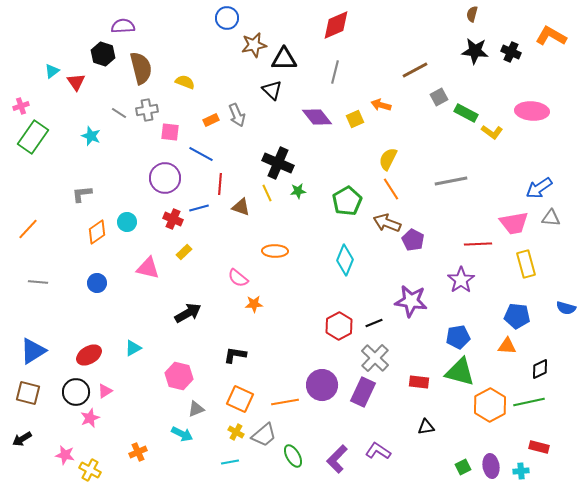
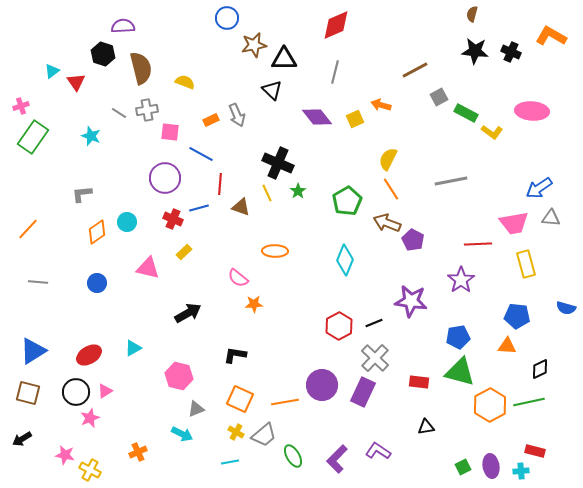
green star at (298, 191): rotated 28 degrees counterclockwise
red rectangle at (539, 447): moved 4 px left, 4 px down
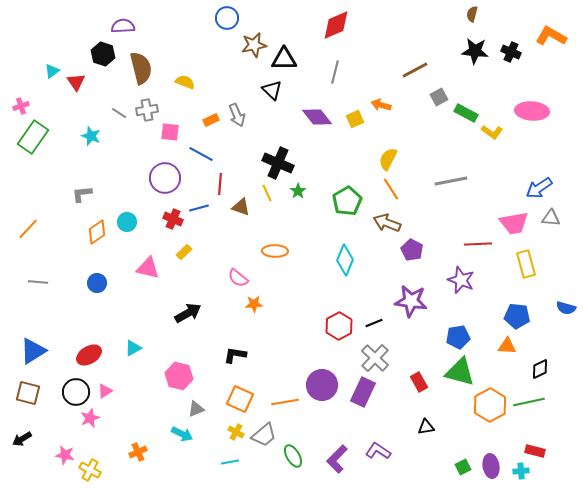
purple pentagon at (413, 240): moved 1 px left, 10 px down
purple star at (461, 280): rotated 16 degrees counterclockwise
red rectangle at (419, 382): rotated 54 degrees clockwise
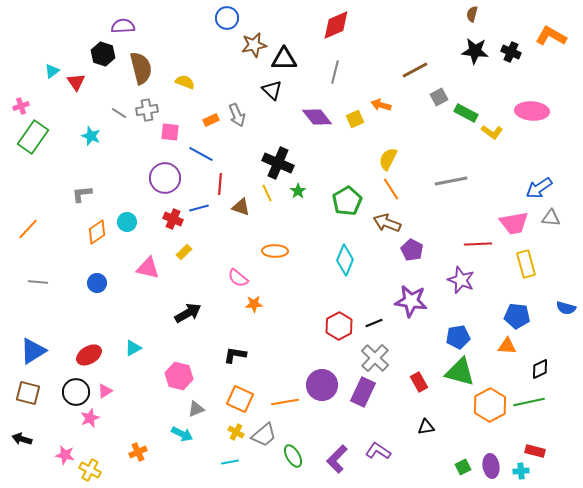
black arrow at (22, 439): rotated 48 degrees clockwise
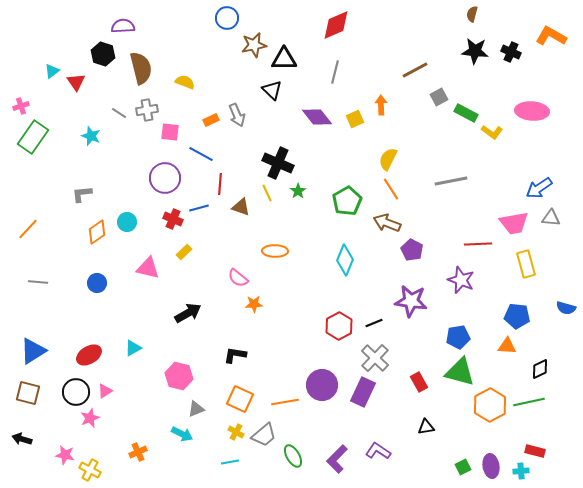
orange arrow at (381, 105): rotated 72 degrees clockwise
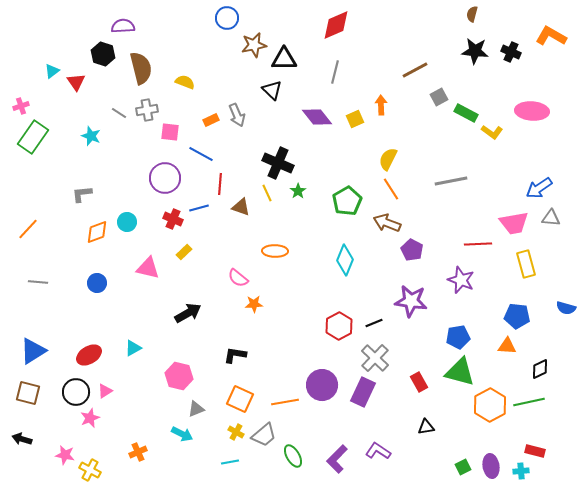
orange diamond at (97, 232): rotated 15 degrees clockwise
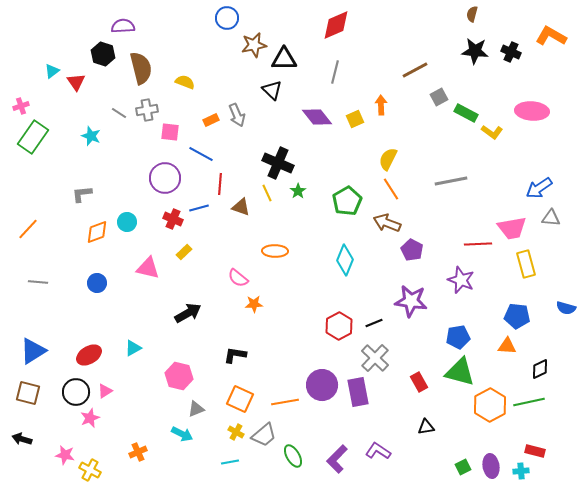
pink trapezoid at (514, 223): moved 2 px left, 5 px down
purple rectangle at (363, 392): moved 5 px left; rotated 36 degrees counterclockwise
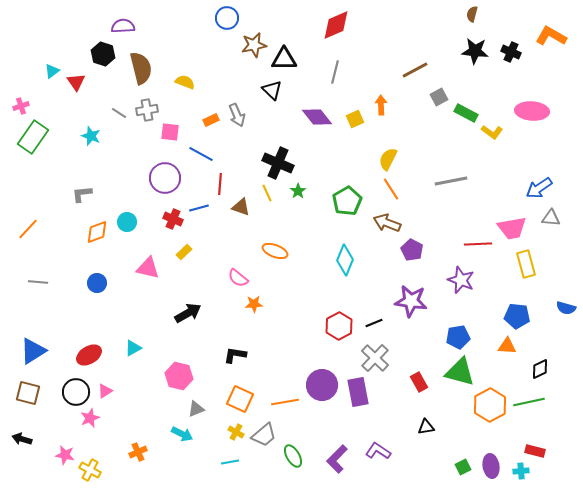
orange ellipse at (275, 251): rotated 20 degrees clockwise
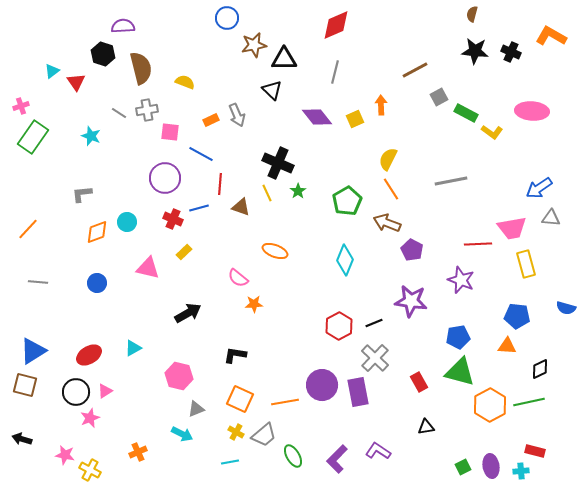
brown square at (28, 393): moved 3 px left, 8 px up
